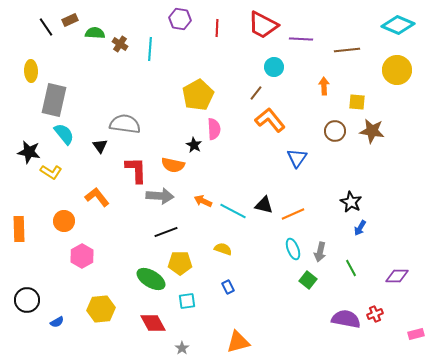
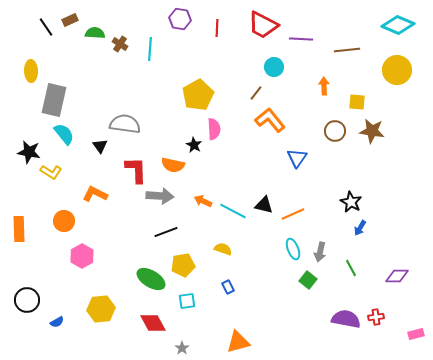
orange L-shape at (97, 197): moved 2 px left, 3 px up; rotated 25 degrees counterclockwise
yellow pentagon at (180, 263): moved 3 px right, 2 px down; rotated 10 degrees counterclockwise
red cross at (375, 314): moved 1 px right, 3 px down; rotated 14 degrees clockwise
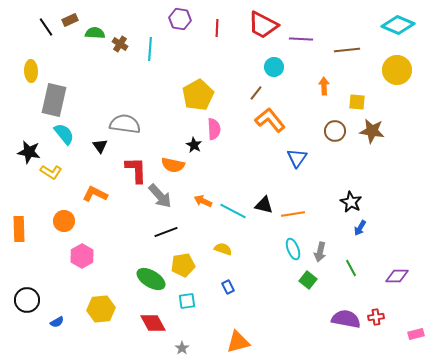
gray arrow at (160, 196): rotated 44 degrees clockwise
orange line at (293, 214): rotated 15 degrees clockwise
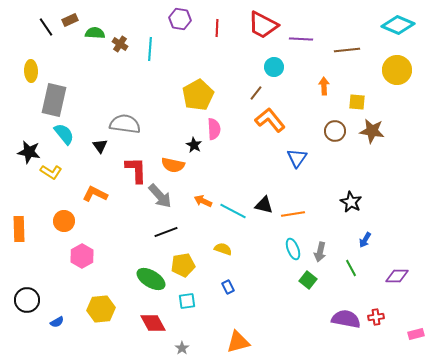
blue arrow at (360, 228): moved 5 px right, 12 px down
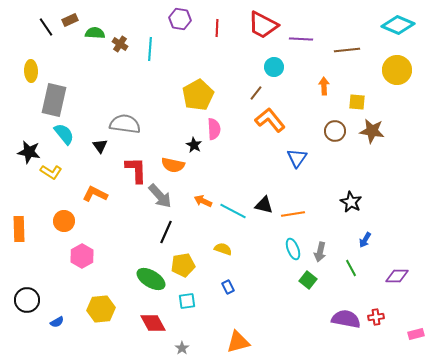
black line at (166, 232): rotated 45 degrees counterclockwise
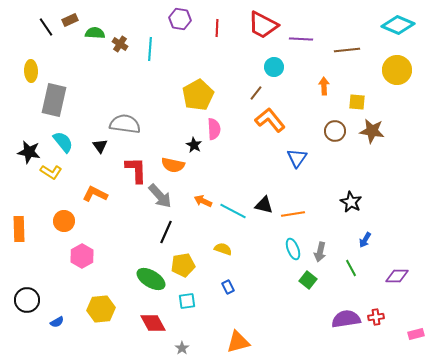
cyan semicircle at (64, 134): moved 1 px left, 8 px down
purple semicircle at (346, 319): rotated 20 degrees counterclockwise
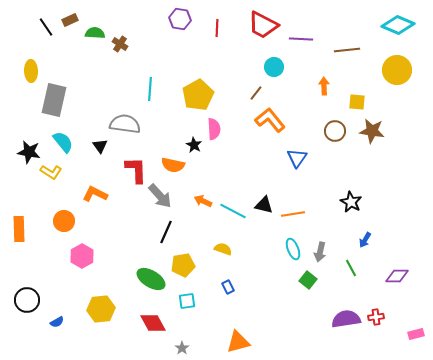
cyan line at (150, 49): moved 40 px down
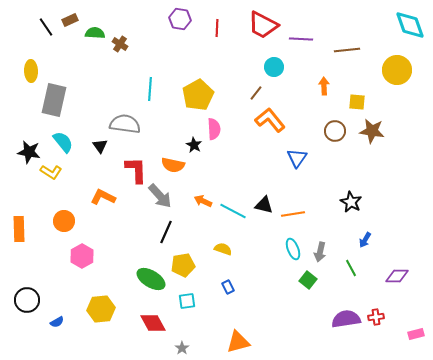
cyan diamond at (398, 25): moved 12 px right; rotated 48 degrees clockwise
orange L-shape at (95, 194): moved 8 px right, 3 px down
